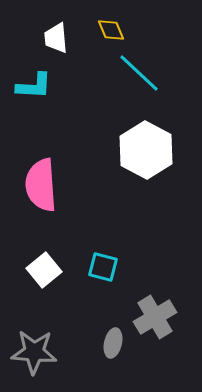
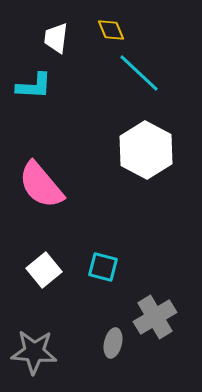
white trapezoid: rotated 12 degrees clockwise
pink semicircle: rotated 36 degrees counterclockwise
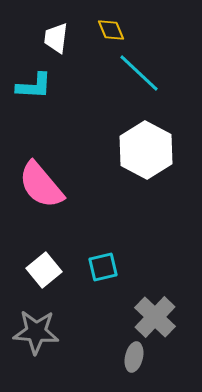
cyan square: rotated 28 degrees counterclockwise
gray cross: rotated 15 degrees counterclockwise
gray ellipse: moved 21 px right, 14 px down
gray star: moved 2 px right, 20 px up
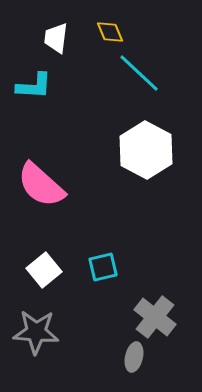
yellow diamond: moved 1 px left, 2 px down
pink semicircle: rotated 8 degrees counterclockwise
gray cross: rotated 6 degrees counterclockwise
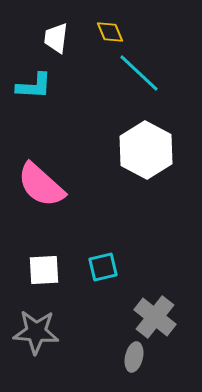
white square: rotated 36 degrees clockwise
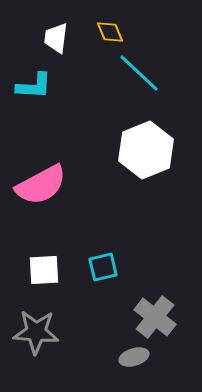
white hexagon: rotated 10 degrees clockwise
pink semicircle: rotated 70 degrees counterclockwise
gray ellipse: rotated 60 degrees clockwise
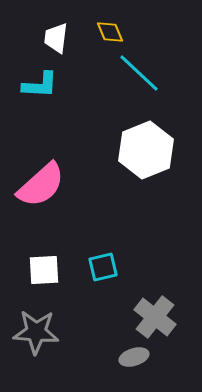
cyan L-shape: moved 6 px right, 1 px up
pink semicircle: rotated 14 degrees counterclockwise
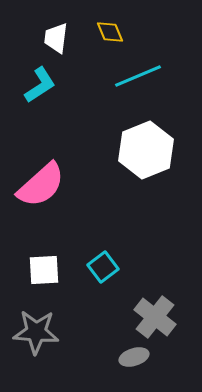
cyan line: moved 1 px left, 3 px down; rotated 66 degrees counterclockwise
cyan L-shape: rotated 36 degrees counterclockwise
cyan square: rotated 24 degrees counterclockwise
